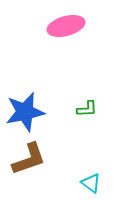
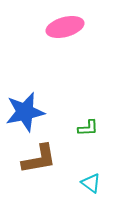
pink ellipse: moved 1 px left, 1 px down
green L-shape: moved 1 px right, 19 px down
brown L-shape: moved 10 px right; rotated 9 degrees clockwise
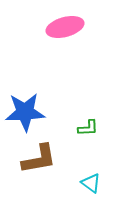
blue star: rotated 9 degrees clockwise
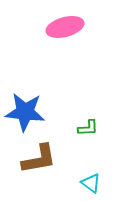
blue star: rotated 9 degrees clockwise
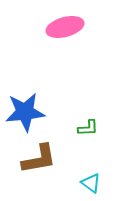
blue star: rotated 12 degrees counterclockwise
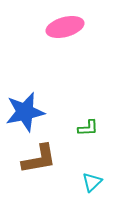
blue star: rotated 6 degrees counterclockwise
cyan triangle: moved 1 px right, 1 px up; rotated 40 degrees clockwise
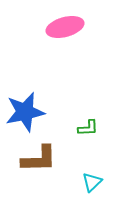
brown L-shape: rotated 9 degrees clockwise
